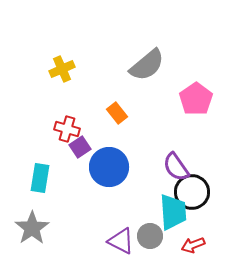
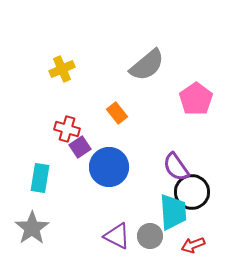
purple triangle: moved 4 px left, 5 px up
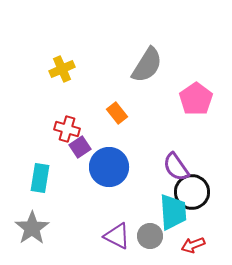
gray semicircle: rotated 18 degrees counterclockwise
